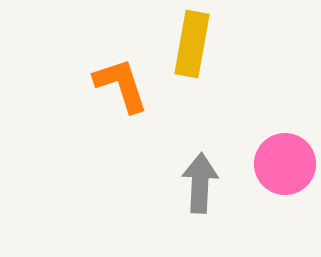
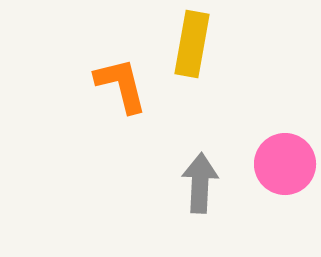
orange L-shape: rotated 4 degrees clockwise
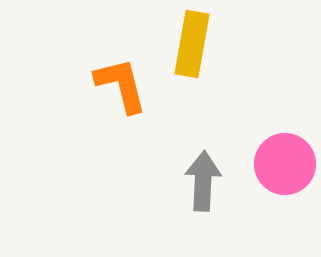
gray arrow: moved 3 px right, 2 px up
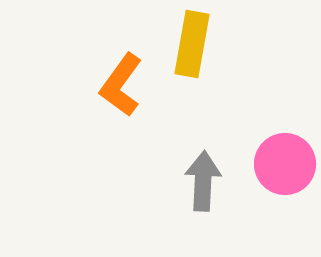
orange L-shape: rotated 130 degrees counterclockwise
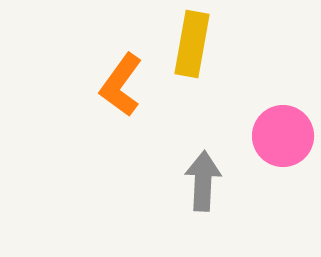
pink circle: moved 2 px left, 28 px up
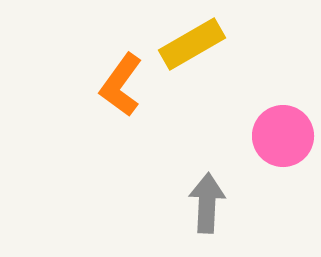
yellow rectangle: rotated 50 degrees clockwise
gray arrow: moved 4 px right, 22 px down
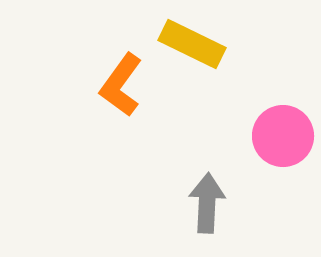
yellow rectangle: rotated 56 degrees clockwise
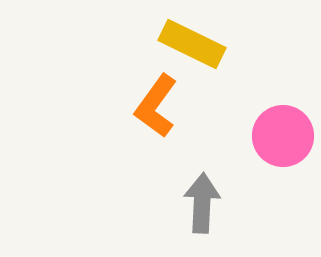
orange L-shape: moved 35 px right, 21 px down
gray arrow: moved 5 px left
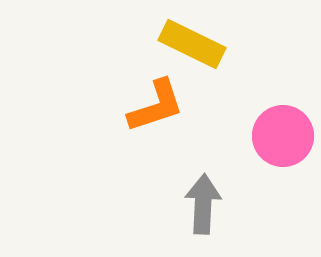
orange L-shape: rotated 144 degrees counterclockwise
gray arrow: moved 1 px right, 1 px down
